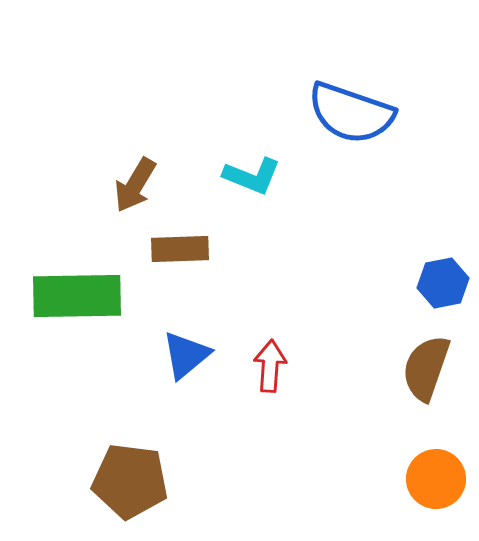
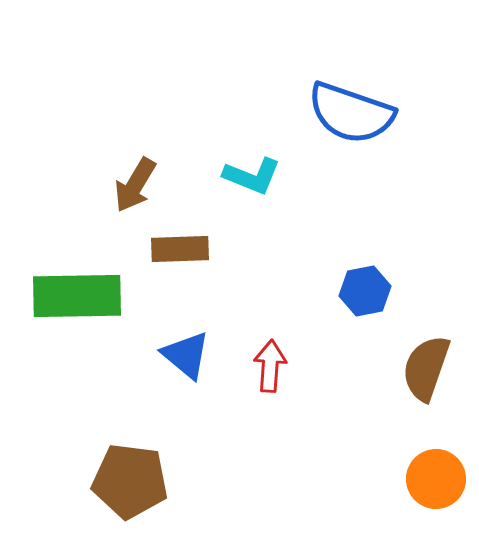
blue hexagon: moved 78 px left, 8 px down
blue triangle: rotated 40 degrees counterclockwise
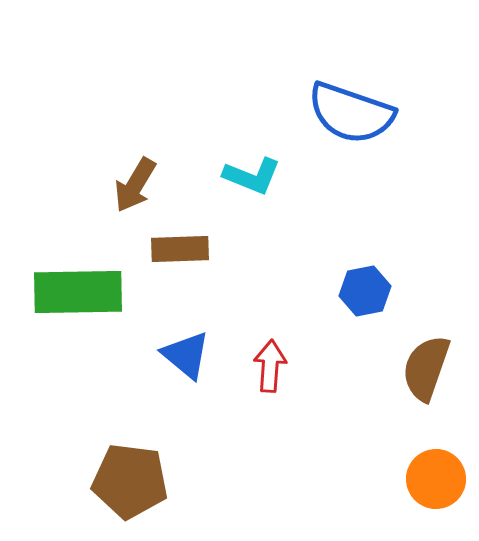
green rectangle: moved 1 px right, 4 px up
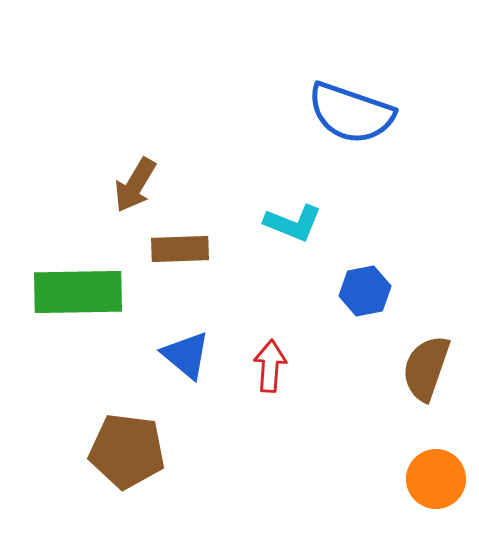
cyan L-shape: moved 41 px right, 47 px down
brown pentagon: moved 3 px left, 30 px up
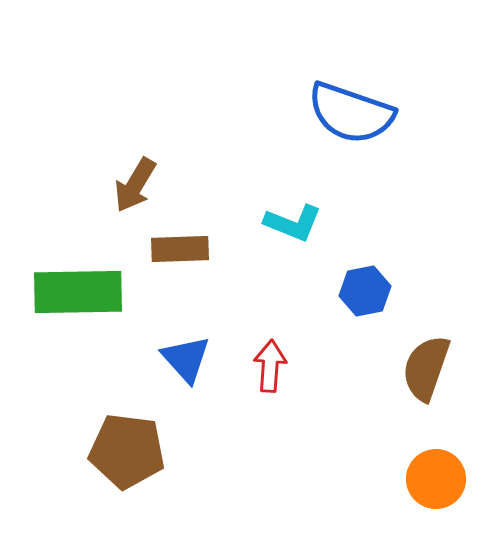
blue triangle: moved 4 px down; rotated 8 degrees clockwise
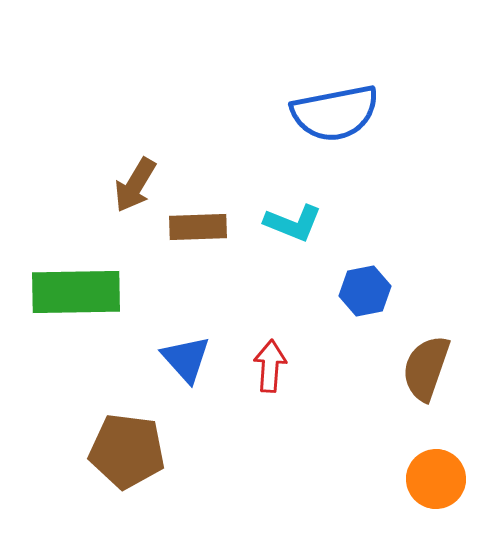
blue semicircle: moved 16 px left; rotated 30 degrees counterclockwise
brown rectangle: moved 18 px right, 22 px up
green rectangle: moved 2 px left
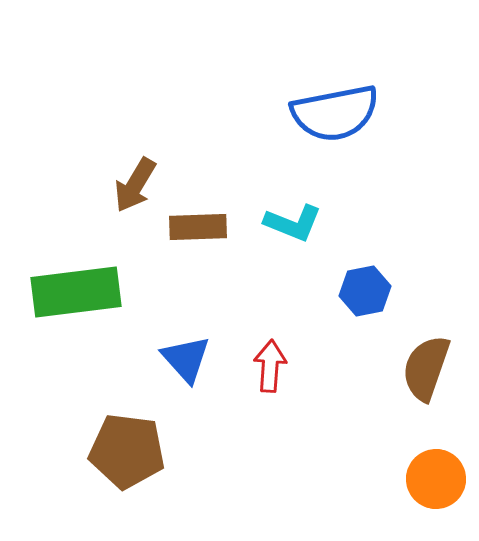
green rectangle: rotated 6 degrees counterclockwise
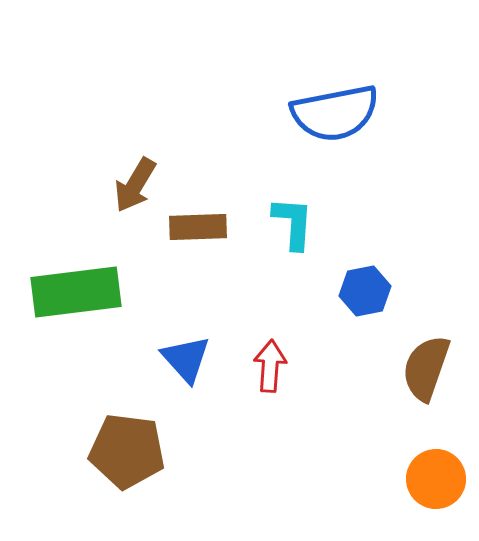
cyan L-shape: rotated 108 degrees counterclockwise
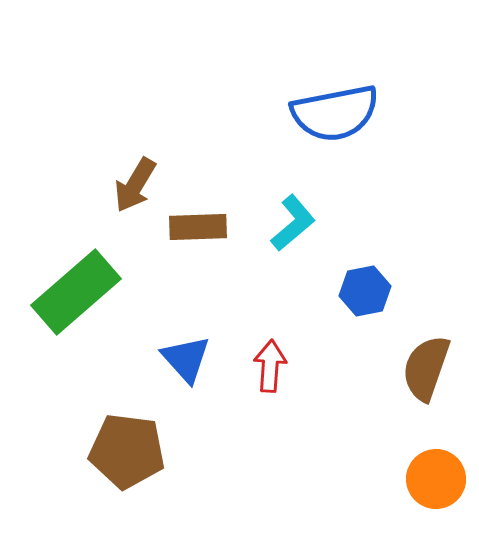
cyan L-shape: rotated 46 degrees clockwise
green rectangle: rotated 34 degrees counterclockwise
